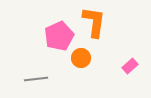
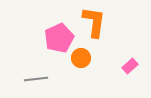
pink pentagon: moved 2 px down
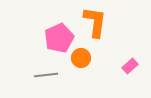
orange L-shape: moved 1 px right
gray line: moved 10 px right, 4 px up
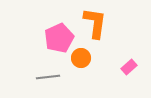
orange L-shape: moved 1 px down
pink rectangle: moved 1 px left, 1 px down
gray line: moved 2 px right, 2 px down
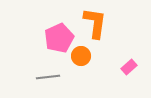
orange circle: moved 2 px up
